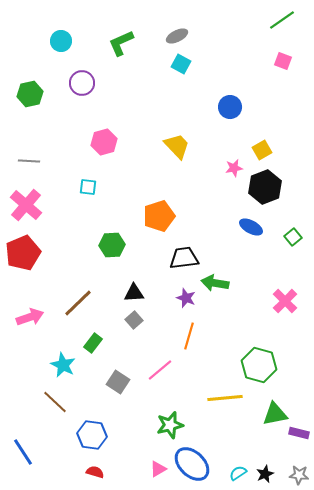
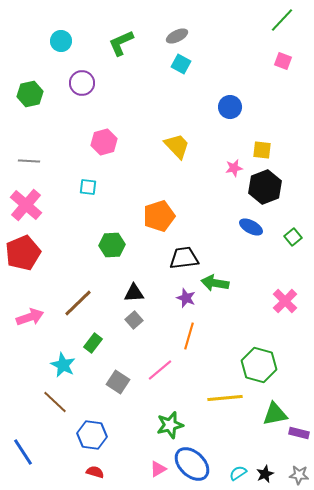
green line at (282, 20): rotated 12 degrees counterclockwise
yellow square at (262, 150): rotated 36 degrees clockwise
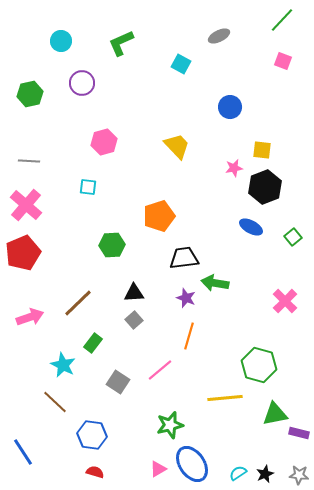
gray ellipse at (177, 36): moved 42 px right
blue ellipse at (192, 464): rotated 12 degrees clockwise
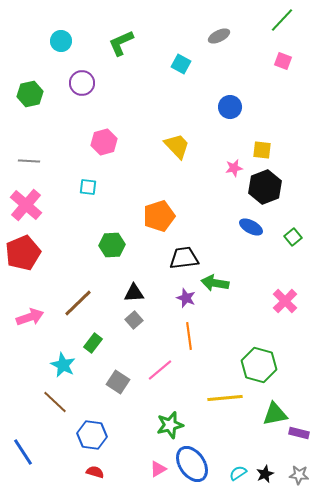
orange line at (189, 336): rotated 24 degrees counterclockwise
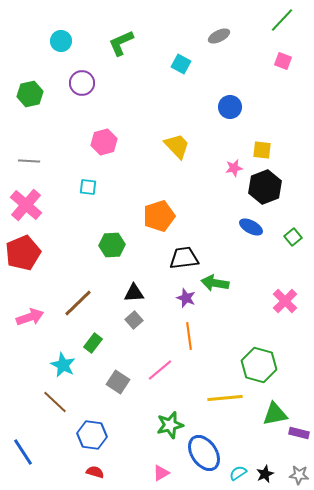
blue ellipse at (192, 464): moved 12 px right, 11 px up
pink triangle at (158, 469): moved 3 px right, 4 px down
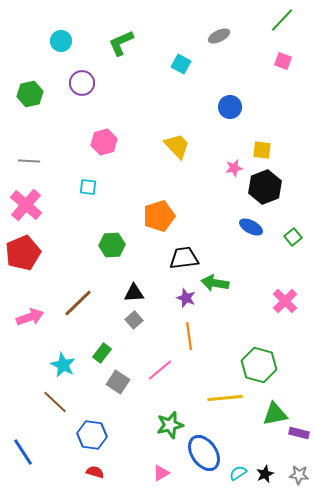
green rectangle at (93, 343): moved 9 px right, 10 px down
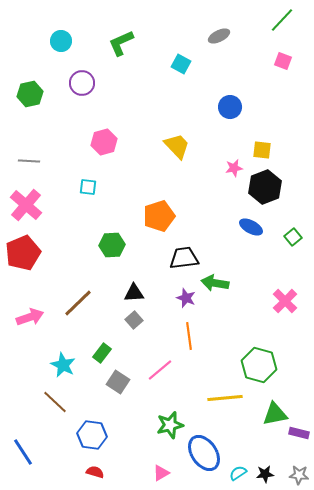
black star at (265, 474): rotated 18 degrees clockwise
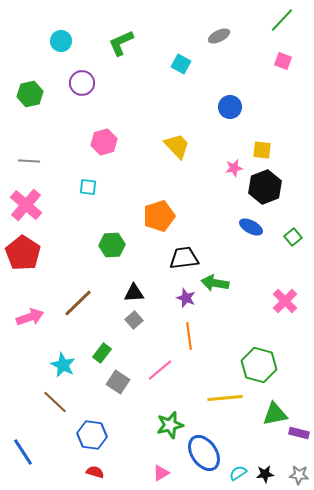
red pentagon at (23, 253): rotated 16 degrees counterclockwise
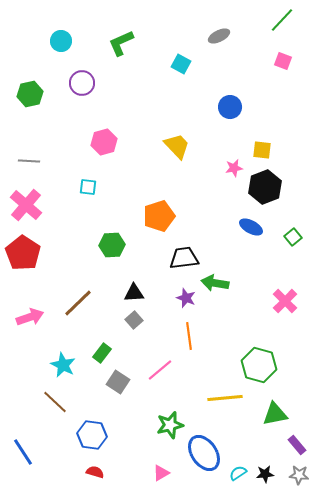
purple rectangle at (299, 433): moved 2 px left, 12 px down; rotated 36 degrees clockwise
